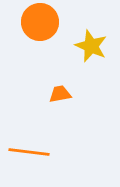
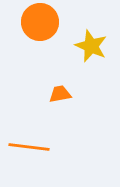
orange line: moved 5 px up
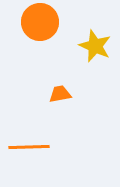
yellow star: moved 4 px right
orange line: rotated 9 degrees counterclockwise
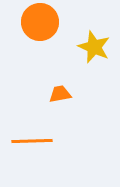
yellow star: moved 1 px left, 1 px down
orange line: moved 3 px right, 6 px up
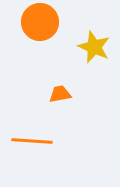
orange line: rotated 6 degrees clockwise
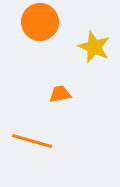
orange line: rotated 12 degrees clockwise
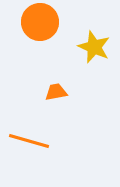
orange trapezoid: moved 4 px left, 2 px up
orange line: moved 3 px left
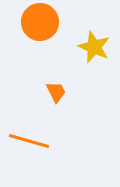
orange trapezoid: rotated 75 degrees clockwise
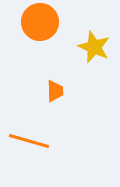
orange trapezoid: moved 1 px left, 1 px up; rotated 25 degrees clockwise
